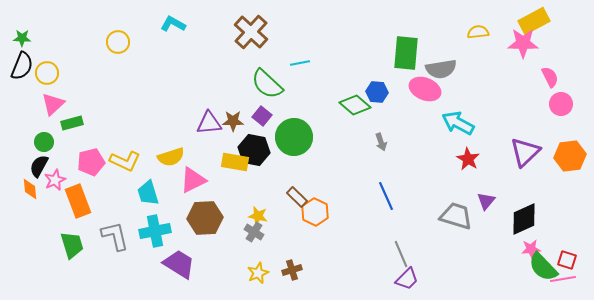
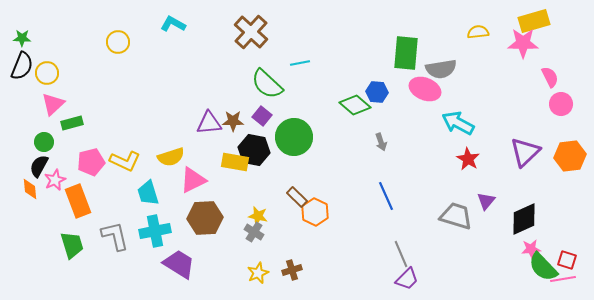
yellow rectangle at (534, 21): rotated 12 degrees clockwise
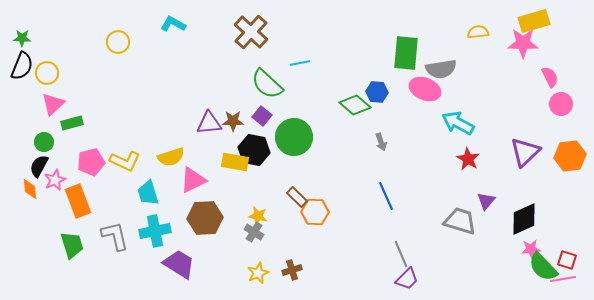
orange hexagon at (315, 212): rotated 24 degrees counterclockwise
gray trapezoid at (456, 216): moved 4 px right, 5 px down
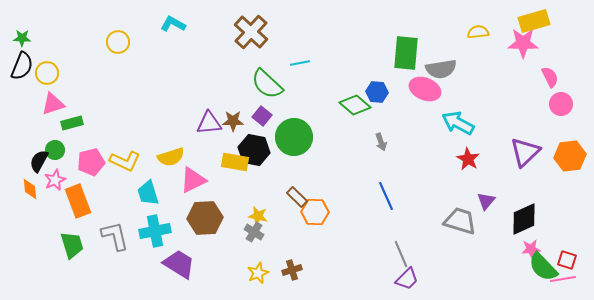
pink triangle at (53, 104): rotated 25 degrees clockwise
green circle at (44, 142): moved 11 px right, 8 px down
black semicircle at (39, 166): moved 5 px up
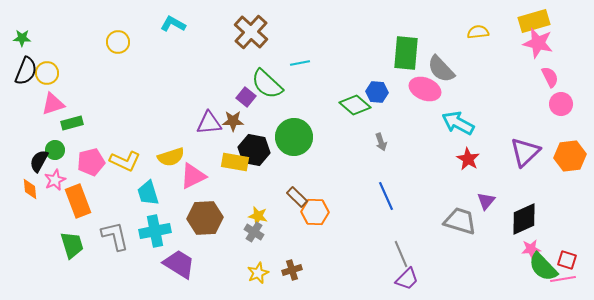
pink star at (523, 43): moved 15 px right; rotated 12 degrees clockwise
black semicircle at (22, 66): moved 4 px right, 5 px down
gray semicircle at (441, 69): rotated 56 degrees clockwise
purple square at (262, 116): moved 16 px left, 19 px up
pink triangle at (193, 180): moved 4 px up
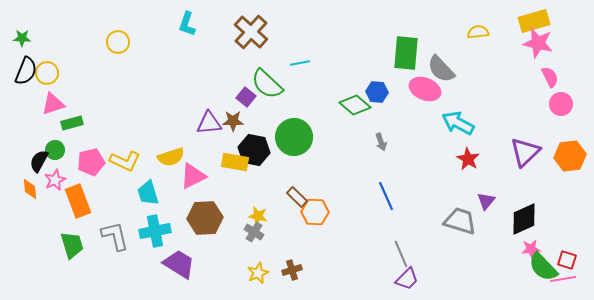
cyan L-shape at (173, 24): moved 14 px right; rotated 100 degrees counterclockwise
